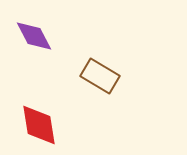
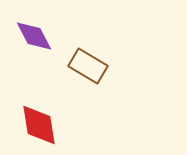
brown rectangle: moved 12 px left, 10 px up
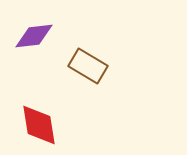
purple diamond: rotated 69 degrees counterclockwise
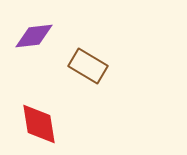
red diamond: moved 1 px up
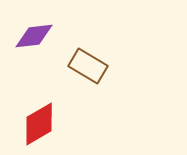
red diamond: rotated 69 degrees clockwise
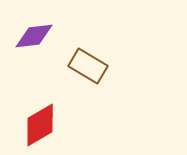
red diamond: moved 1 px right, 1 px down
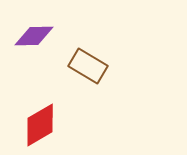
purple diamond: rotated 6 degrees clockwise
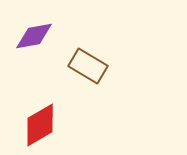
purple diamond: rotated 9 degrees counterclockwise
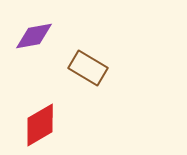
brown rectangle: moved 2 px down
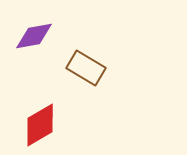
brown rectangle: moved 2 px left
